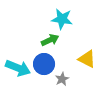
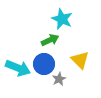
cyan star: rotated 15 degrees clockwise
yellow triangle: moved 7 px left, 1 px down; rotated 18 degrees clockwise
gray star: moved 3 px left
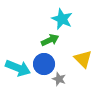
yellow triangle: moved 3 px right, 1 px up
gray star: rotated 24 degrees counterclockwise
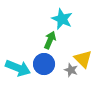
green arrow: rotated 42 degrees counterclockwise
gray star: moved 12 px right, 9 px up
